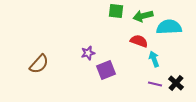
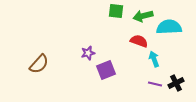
black cross: rotated 21 degrees clockwise
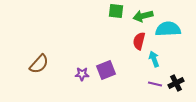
cyan semicircle: moved 1 px left, 2 px down
red semicircle: rotated 96 degrees counterclockwise
purple star: moved 6 px left, 21 px down; rotated 16 degrees clockwise
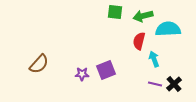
green square: moved 1 px left, 1 px down
black cross: moved 2 px left, 1 px down; rotated 14 degrees counterclockwise
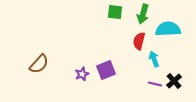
green arrow: moved 2 px up; rotated 60 degrees counterclockwise
purple star: rotated 24 degrees counterclockwise
black cross: moved 3 px up
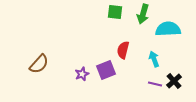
red semicircle: moved 16 px left, 9 px down
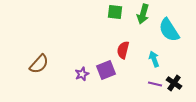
cyan semicircle: moved 1 px right, 1 px down; rotated 120 degrees counterclockwise
black cross: moved 2 px down; rotated 14 degrees counterclockwise
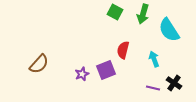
green square: rotated 21 degrees clockwise
purple line: moved 2 px left, 4 px down
